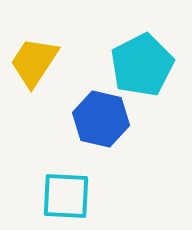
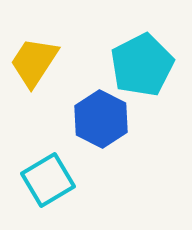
blue hexagon: rotated 14 degrees clockwise
cyan square: moved 18 px left, 16 px up; rotated 34 degrees counterclockwise
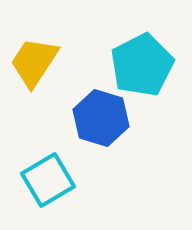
blue hexagon: moved 1 px up; rotated 10 degrees counterclockwise
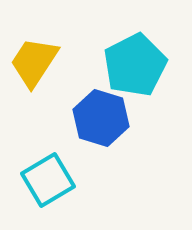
cyan pentagon: moved 7 px left
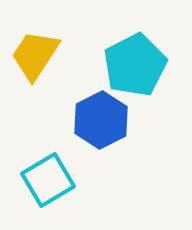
yellow trapezoid: moved 1 px right, 7 px up
blue hexagon: moved 2 px down; rotated 16 degrees clockwise
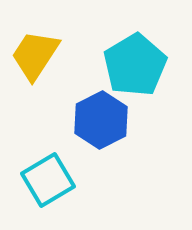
cyan pentagon: rotated 4 degrees counterclockwise
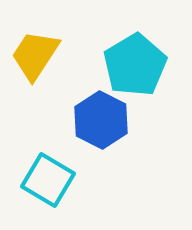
blue hexagon: rotated 6 degrees counterclockwise
cyan square: rotated 28 degrees counterclockwise
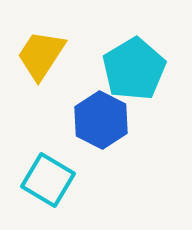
yellow trapezoid: moved 6 px right
cyan pentagon: moved 1 px left, 4 px down
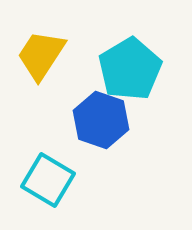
cyan pentagon: moved 4 px left
blue hexagon: rotated 8 degrees counterclockwise
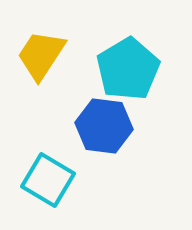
cyan pentagon: moved 2 px left
blue hexagon: moved 3 px right, 6 px down; rotated 12 degrees counterclockwise
